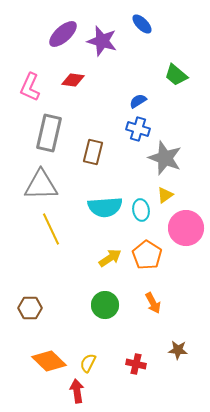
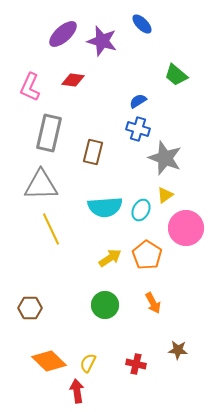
cyan ellipse: rotated 35 degrees clockwise
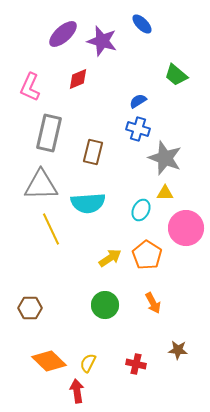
red diamond: moved 5 px right, 1 px up; rotated 30 degrees counterclockwise
yellow triangle: moved 2 px up; rotated 36 degrees clockwise
cyan semicircle: moved 17 px left, 4 px up
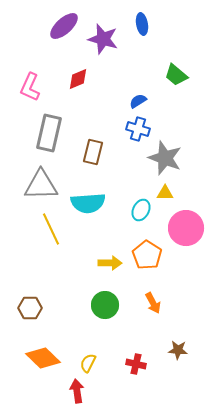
blue ellipse: rotated 35 degrees clockwise
purple ellipse: moved 1 px right, 8 px up
purple star: moved 1 px right, 2 px up
yellow arrow: moved 5 px down; rotated 35 degrees clockwise
orange diamond: moved 6 px left, 3 px up
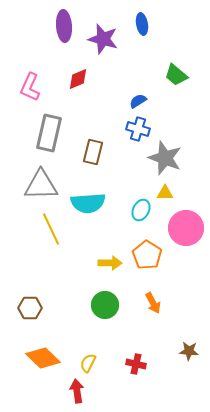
purple ellipse: rotated 52 degrees counterclockwise
brown star: moved 11 px right, 1 px down
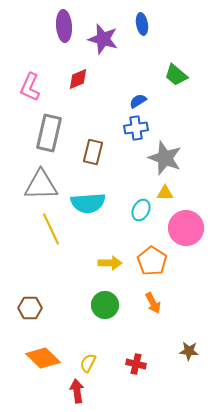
blue cross: moved 2 px left, 1 px up; rotated 25 degrees counterclockwise
orange pentagon: moved 5 px right, 6 px down
